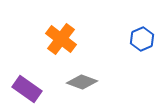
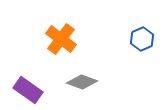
purple rectangle: moved 1 px right, 1 px down
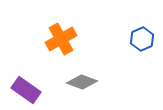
orange cross: rotated 24 degrees clockwise
purple rectangle: moved 2 px left
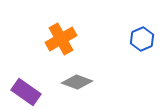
gray diamond: moved 5 px left
purple rectangle: moved 2 px down
